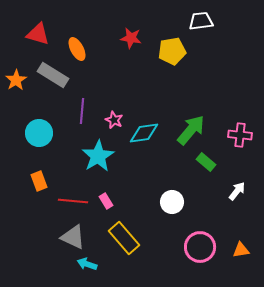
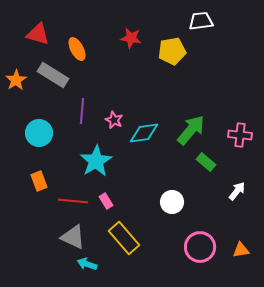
cyan star: moved 2 px left, 5 px down
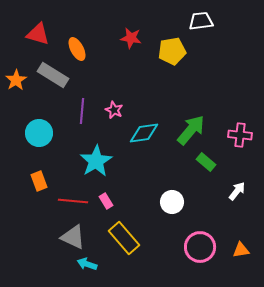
pink star: moved 10 px up
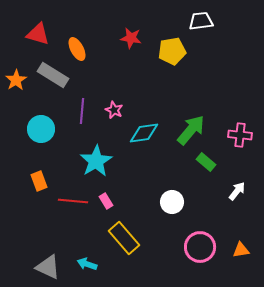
cyan circle: moved 2 px right, 4 px up
gray triangle: moved 25 px left, 30 px down
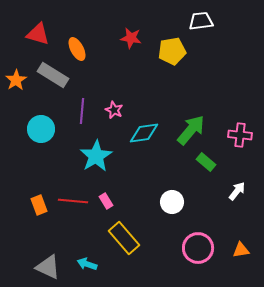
cyan star: moved 5 px up
orange rectangle: moved 24 px down
pink circle: moved 2 px left, 1 px down
